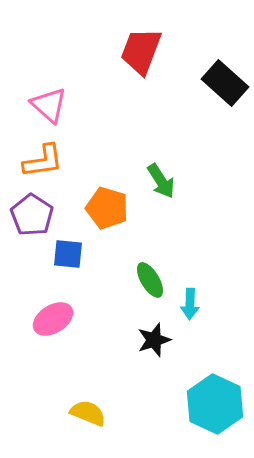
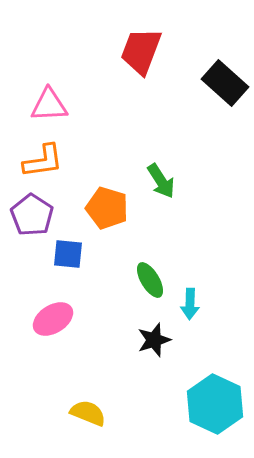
pink triangle: rotated 45 degrees counterclockwise
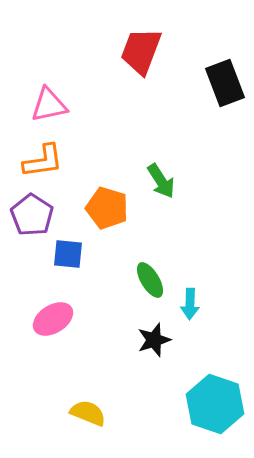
black rectangle: rotated 27 degrees clockwise
pink triangle: rotated 9 degrees counterclockwise
cyan hexagon: rotated 6 degrees counterclockwise
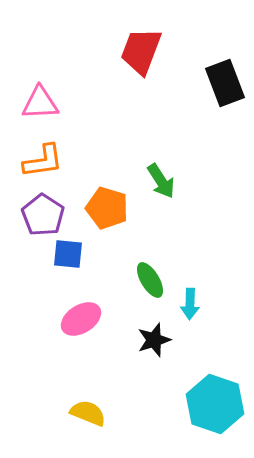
pink triangle: moved 9 px left, 2 px up; rotated 9 degrees clockwise
purple pentagon: moved 11 px right
pink ellipse: moved 28 px right
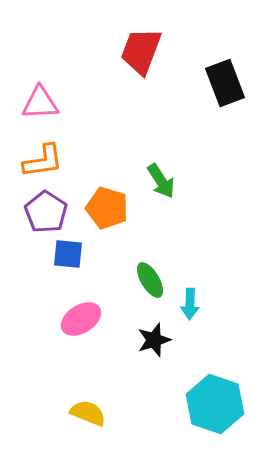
purple pentagon: moved 3 px right, 3 px up
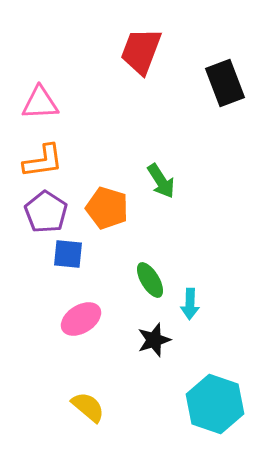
yellow semicircle: moved 6 px up; rotated 18 degrees clockwise
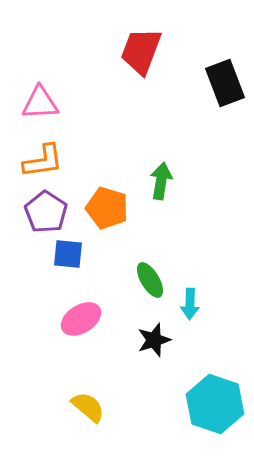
green arrow: rotated 138 degrees counterclockwise
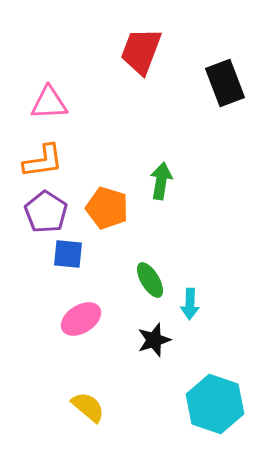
pink triangle: moved 9 px right
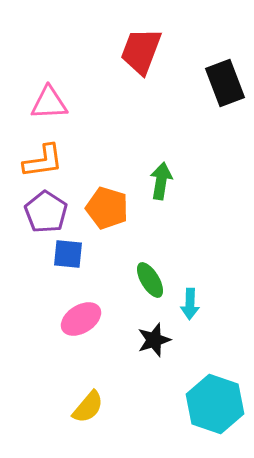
yellow semicircle: rotated 90 degrees clockwise
